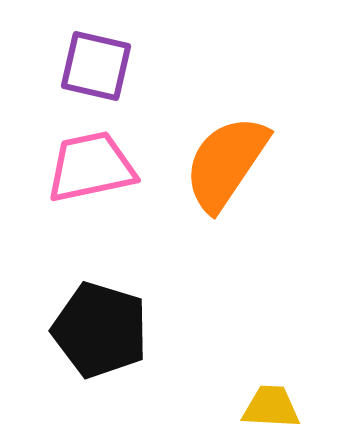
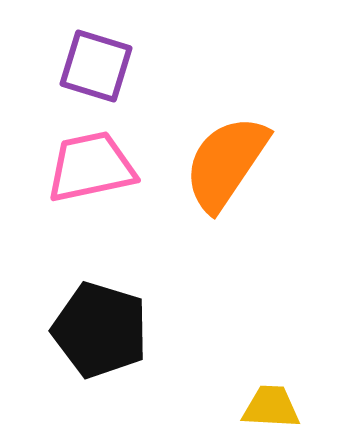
purple square: rotated 4 degrees clockwise
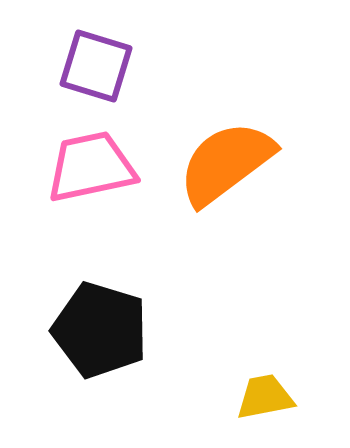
orange semicircle: rotated 19 degrees clockwise
yellow trapezoid: moved 6 px left, 10 px up; rotated 14 degrees counterclockwise
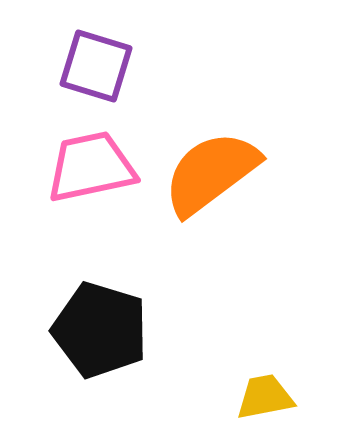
orange semicircle: moved 15 px left, 10 px down
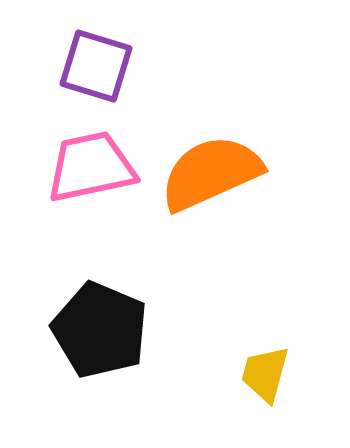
orange semicircle: rotated 13 degrees clockwise
black pentagon: rotated 6 degrees clockwise
yellow trapezoid: moved 23 px up; rotated 64 degrees counterclockwise
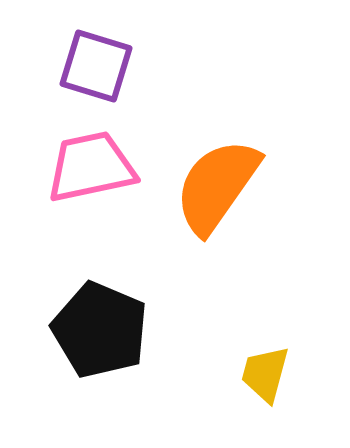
orange semicircle: moved 6 px right, 13 px down; rotated 31 degrees counterclockwise
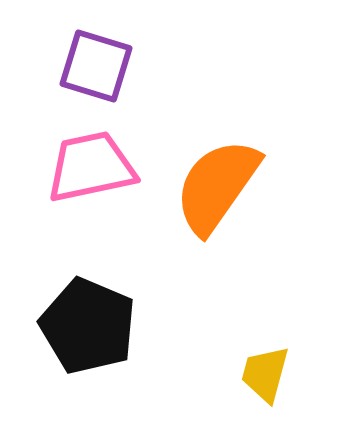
black pentagon: moved 12 px left, 4 px up
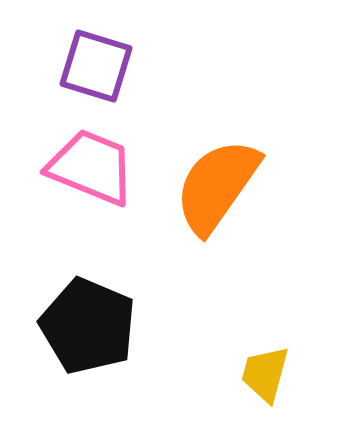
pink trapezoid: rotated 34 degrees clockwise
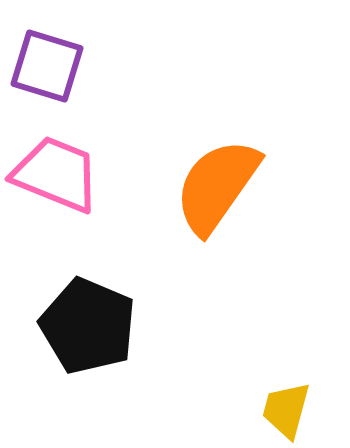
purple square: moved 49 px left
pink trapezoid: moved 35 px left, 7 px down
yellow trapezoid: moved 21 px right, 36 px down
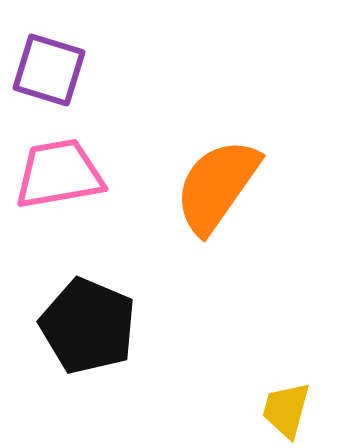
purple square: moved 2 px right, 4 px down
pink trapezoid: moved 3 px right; rotated 32 degrees counterclockwise
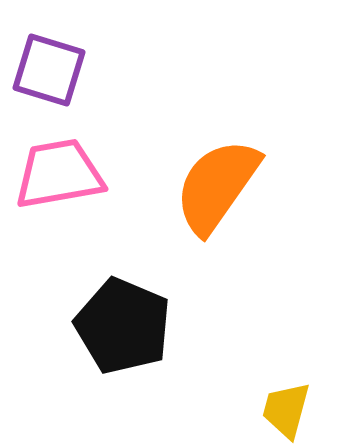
black pentagon: moved 35 px right
